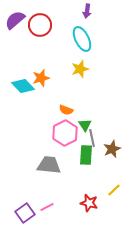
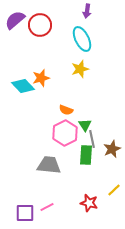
gray line: moved 1 px down
purple square: rotated 36 degrees clockwise
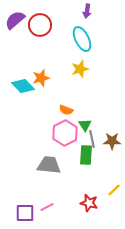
brown star: moved 8 px up; rotated 24 degrees clockwise
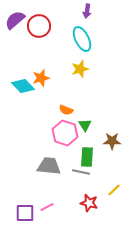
red circle: moved 1 px left, 1 px down
pink hexagon: rotated 15 degrees counterclockwise
gray line: moved 11 px left, 33 px down; rotated 66 degrees counterclockwise
green rectangle: moved 1 px right, 2 px down
gray trapezoid: moved 1 px down
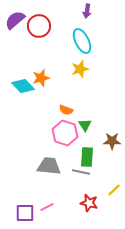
cyan ellipse: moved 2 px down
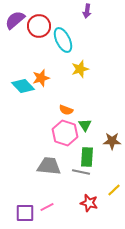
cyan ellipse: moved 19 px left, 1 px up
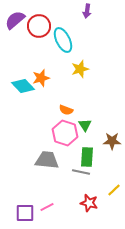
gray trapezoid: moved 2 px left, 6 px up
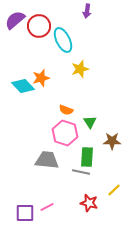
green triangle: moved 5 px right, 3 px up
